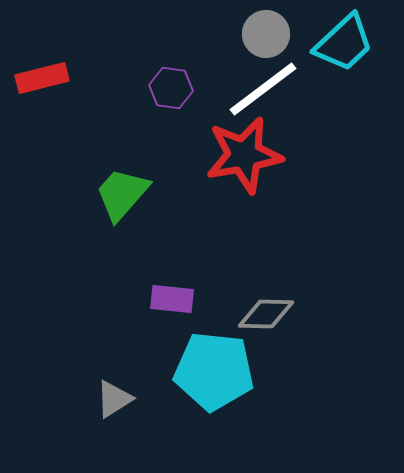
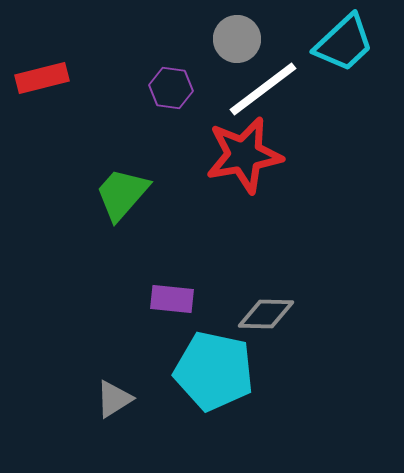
gray circle: moved 29 px left, 5 px down
cyan pentagon: rotated 6 degrees clockwise
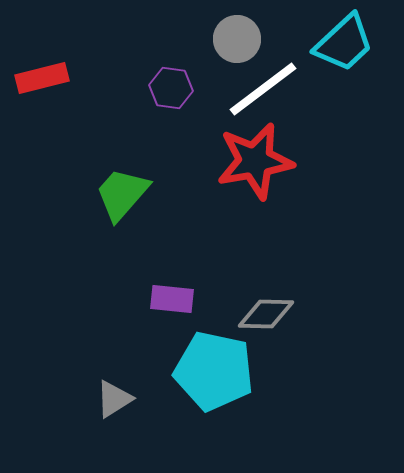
red star: moved 11 px right, 6 px down
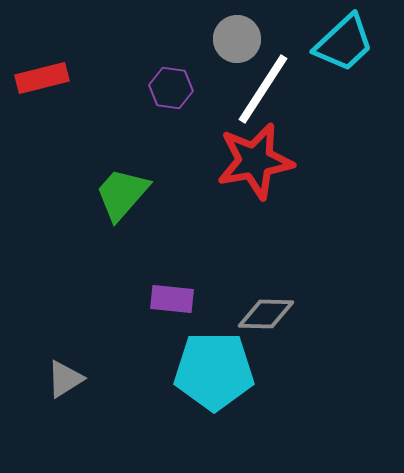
white line: rotated 20 degrees counterclockwise
cyan pentagon: rotated 12 degrees counterclockwise
gray triangle: moved 49 px left, 20 px up
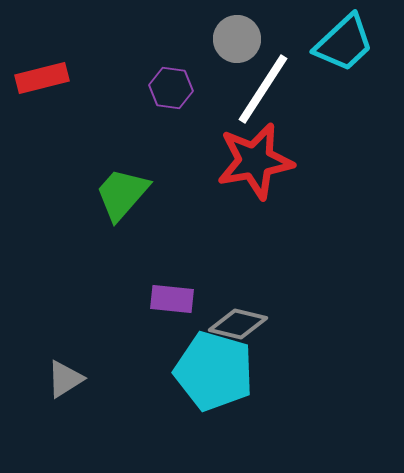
gray diamond: moved 28 px left, 10 px down; rotated 12 degrees clockwise
cyan pentagon: rotated 16 degrees clockwise
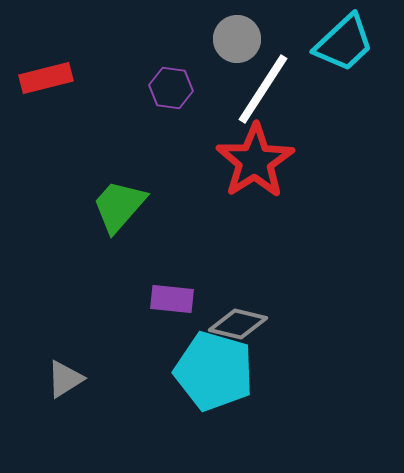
red rectangle: moved 4 px right
red star: rotated 22 degrees counterclockwise
green trapezoid: moved 3 px left, 12 px down
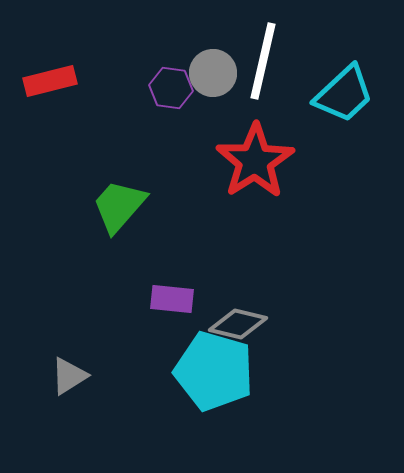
gray circle: moved 24 px left, 34 px down
cyan trapezoid: moved 51 px down
red rectangle: moved 4 px right, 3 px down
white line: moved 28 px up; rotated 20 degrees counterclockwise
gray triangle: moved 4 px right, 3 px up
